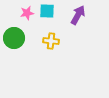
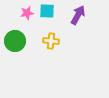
green circle: moved 1 px right, 3 px down
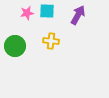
green circle: moved 5 px down
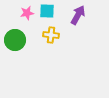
yellow cross: moved 6 px up
green circle: moved 6 px up
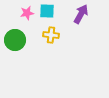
purple arrow: moved 3 px right, 1 px up
